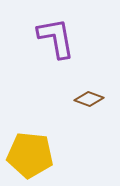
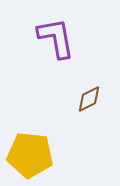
brown diamond: rotated 48 degrees counterclockwise
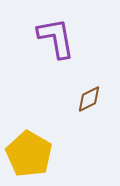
yellow pentagon: moved 1 px left, 1 px up; rotated 24 degrees clockwise
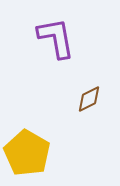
yellow pentagon: moved 2 px left, 1 px up
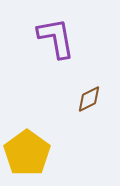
yellow pentagon: rotated 6 degrees clockwise
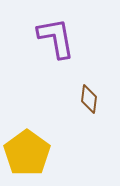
brown diamond: rotated 56 degrees counterclockwise
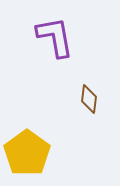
purple L-shape: moved 1 px left, 1 px up
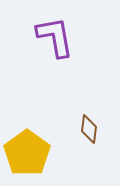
brown diamond: moved 30 px down
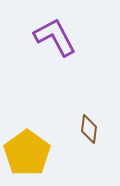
purple L-shape: rotated 18 degrees counterclockwise
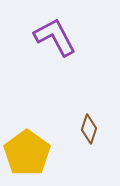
brown diamond: rotated 12 degrees clockwise
